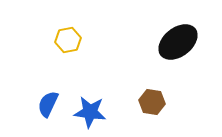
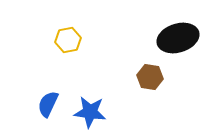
black ellipse: moved 4 px up; rotated 21 degrees clockwise
brown hexagon: moved 2 px left, 25 px up
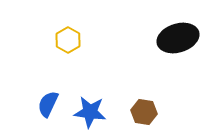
yellow hexagon: rotated 20 degrees counterclockwise
brown hexagon: moved 6 px left, 35 px down
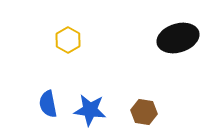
blue semicircle: rotated 36 degrees counterclockwise
blue star: moved 2 px up
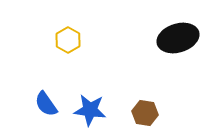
blue semicircle: moved 2 px left; rotated 24 degrees counterclockwise
brown hexagon: moved 1 px right, 1 px down
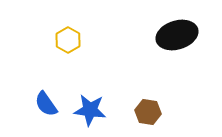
black ellipse: moved 1 px left, 3 px up
brown hexagon: moved 3 px right, 1 px up
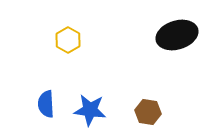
blue semicircle: rotated 32 degrees clockwise
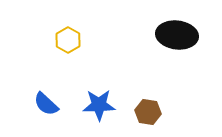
black ellipse: rotated 24 degrees clockwise
blue semicircle: rotated 44 degrees counterclockwise
blue star: moved 9 px right, 5 px up; rotated 8 degrees counterclockwise
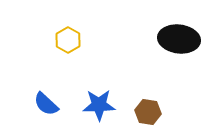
black ellipse: moved 2 px right, 4 px down
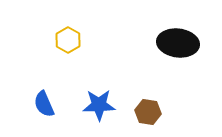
black ellipse: moved 1 px left, 4 px down
blue semicircle: moved 2 px left; rotated 24 degrees clockwise
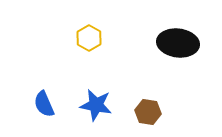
yellow hexagon: moved 21 px right, 2 px up
blue star: moved 3 px left; rotated 12 degrees clockwise
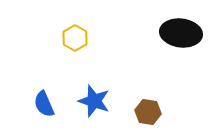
yellow hexagon: moved 14 px left
black ellipse: moved 3 px right, 10 px up
blue star: moved 2 px left, 4 px up; rotated 8 degrees clockwise
